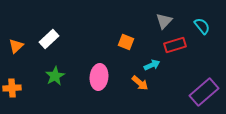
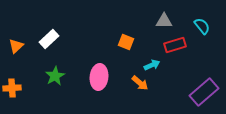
gray triangle: rotated 48 degrees clockwise
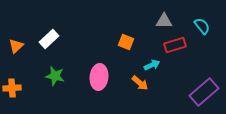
green star: rotated 30 degrees counterclockwise
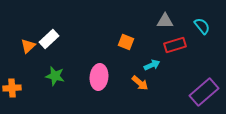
gray triangle: moved 1 px right
orange triangle: moved 12 px right
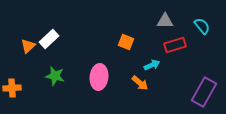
purple rectangle: rotated 20 degrees counterclockwise
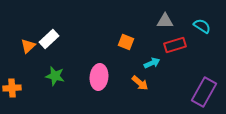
cyan semicircle: rotated 18 degrees counterclockwise
cyan arrow: moved 2 px up
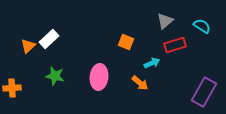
gray triangle: rotated 42 degrees counterclockwise
